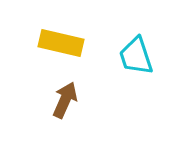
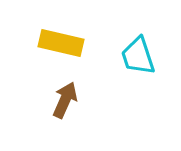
cyan trapezoid: moved 2 px right
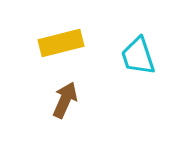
yellow rectangle: rotated 27 degrees counterclockwise
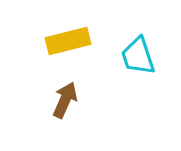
yellow rectangle: moved 7 px right, 2 px up
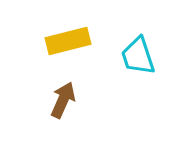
brown arrow: moved 2 px left
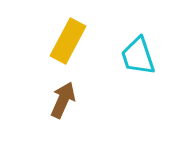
yellow rectangle: rotated 48 degrees counterclockwise
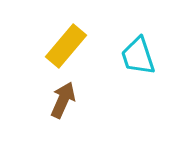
yellow rectangle: moved 2 px left, 5 px down; rotated 12 degrees clockwise
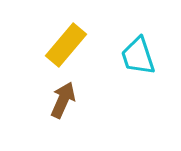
yellow rectangle: moved 1 px up
